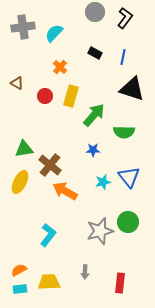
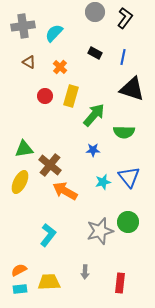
gray cross: moved 1 px up
brown triangle: moved 12 px right, 21 px up
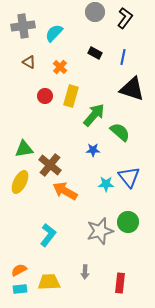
green semicircle: moved 4 px left; rotated 140 degrees counterclockwise
cyan star: moved 3 px right, 2 px down; rotated 14 degrees clockwise
